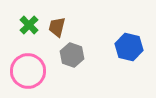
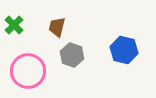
green cross: moved 15 px left
blue hexagon: moved 5 px left, 3 px down
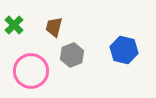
brown trapezoid: moved 3 px left
gray hexagon: rotated 20 degrees clockwise
pink circle: moved 3 px right
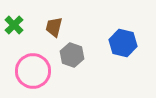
blue hexagon: moved 1 px left, 7 px up
gray hexagon: rotated 20 degrees counterclockwise
pink circle: moved 2 px right
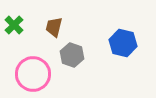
pink circle: moved 3 px down
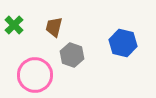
pink circle: moved 2 px right, 1 px down
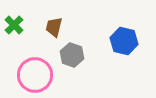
blue hexagon: moved 1 px right, 2 px up
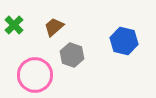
brown trapezoid: rotated 35 degrees clockwise
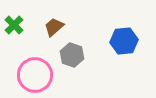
blue hexagon: rotated 20 degrees counterclockwise
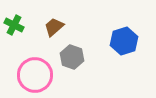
green cross: rotated 18 degrees counterclockwise
blue hexagon: rotated 12 degrees counterclockwise
gray hexagon: moved 2 px down
